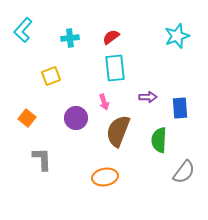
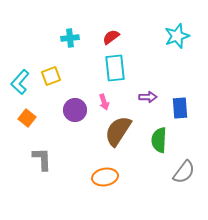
cyan L-shape: moved 3 px left, 52 px down
purple circle: moved 1 px left, 8 px up
brown semicircle: rotated 12 degrees clockwise
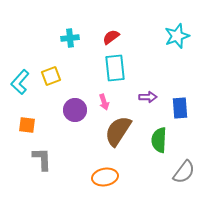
orange square: moved 7 px down; rotated 30 degrees counterclockwise
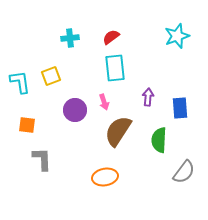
cyan L-shape: rotated 130 degrees clockwise
purple arrow: rotated 84 degrees counterclockwise
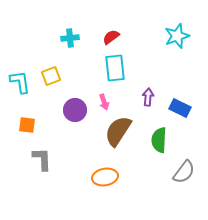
blue rectangle: rotated 60 degrees counterclockwise
